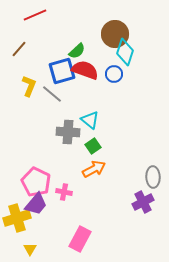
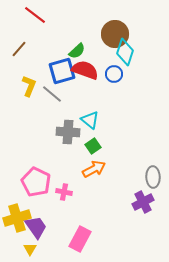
red line: rotated 60 degrees clockwise
purple trapezoid: moved 23 px down; rotated 75 degrees counterclockwise
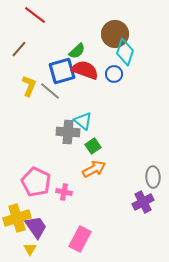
gray line: moved 2 px left, 3 px up
cyan triangle: moved 7 px left, 1 px down
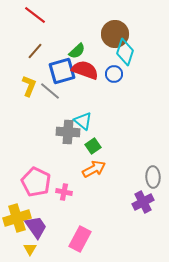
brown line: moved 16 px right, 2 px down
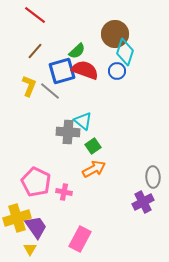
blue circle: moved 3 px right, 3 px up
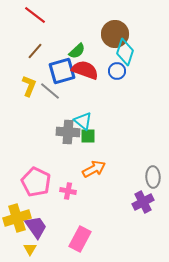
green square: moved 5 px left, 10 px up; rotated 35 degrees clockwise
pink cross: moved 4 px right, 1 px up
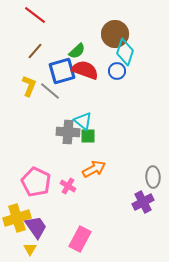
pink cross: moved 5 px up; rotated 21 degrees clockwise
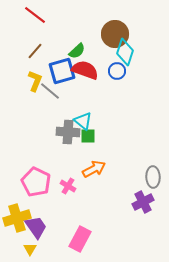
yellow L-shape: moved 6 px right, 5 px up
